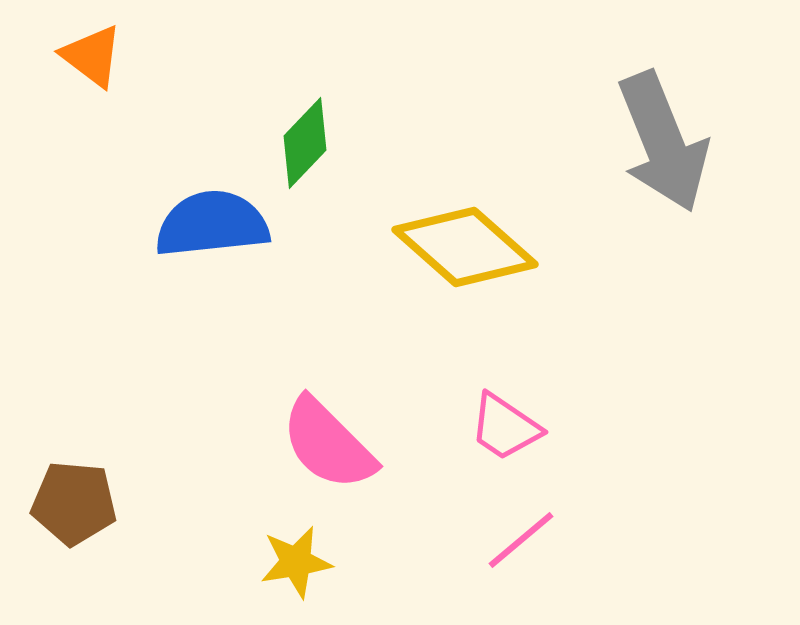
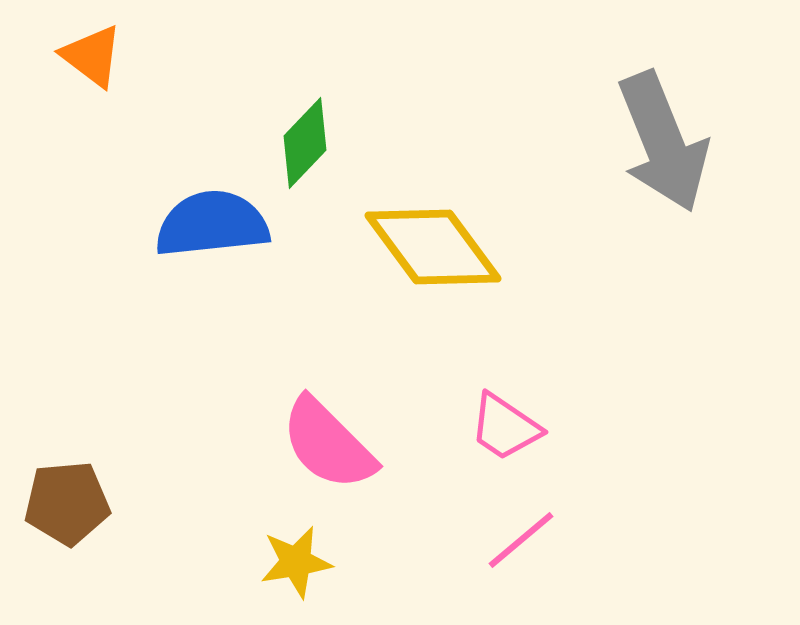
yellow diamond: moved 32 px left; rotated 12 degrees clockwise
brown pentagon: moved 7 px left; rotated 10 degrees counterclockwise
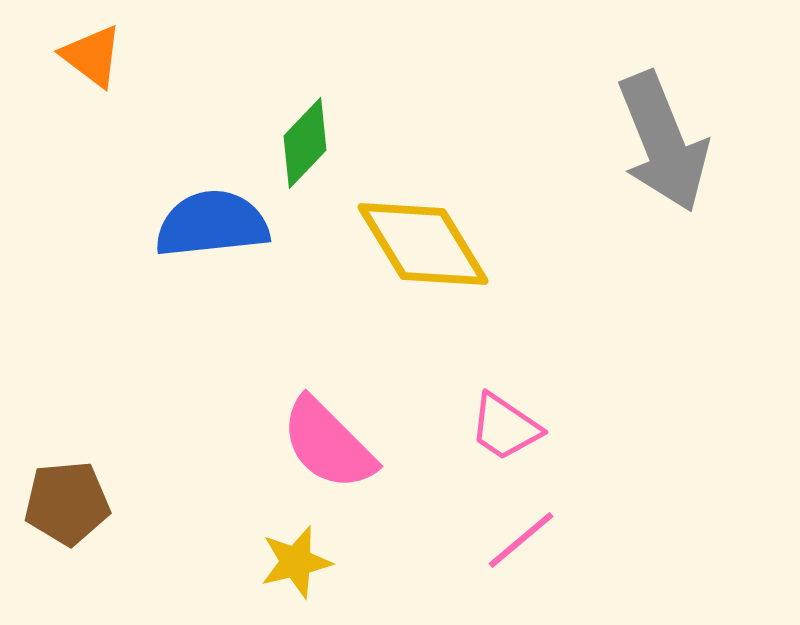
yellow diamond: moved 10 px left, 3 px up; rotated 5 degrees clockwise
yellow star: rotated 4 degrees counterclockwise
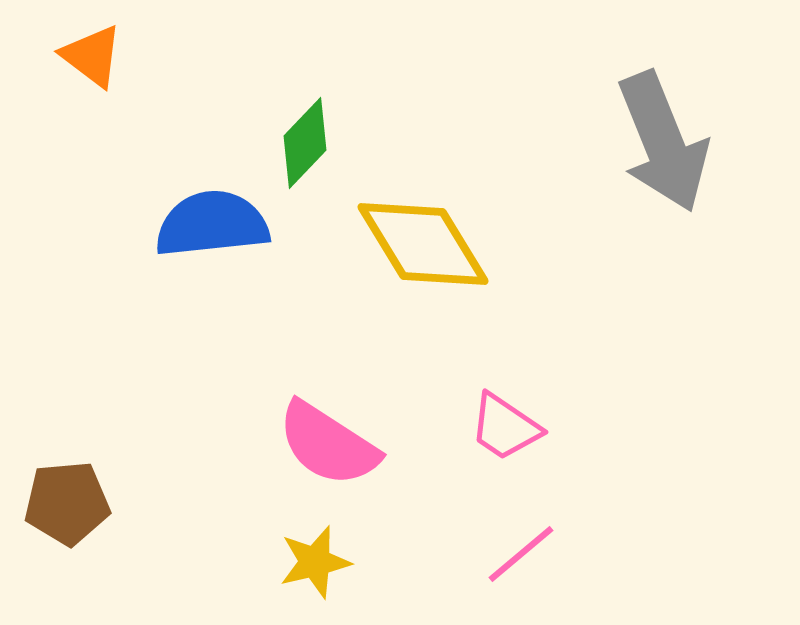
pink semicircle: rotated 12 degrees counterclockwise
pink line: moved 14 px down
yellow star: moved 19 px right
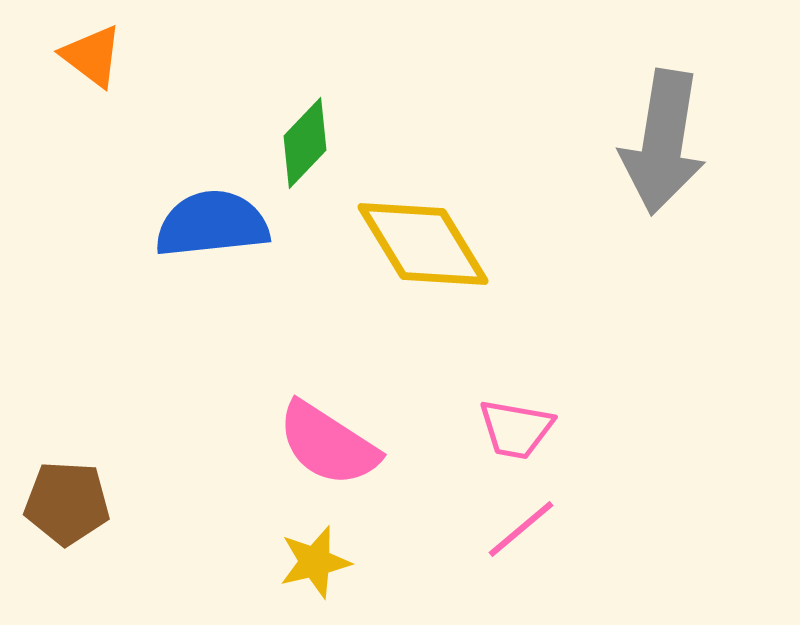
gray arrow: rotated 31 degrees clockwise
pink trapezoid: moved 11 px right, 2 px down; rotated 24 degrees counterclockwise
brown pentagon: rotated 8 degrees clockwise
pink line: moved 25 px up
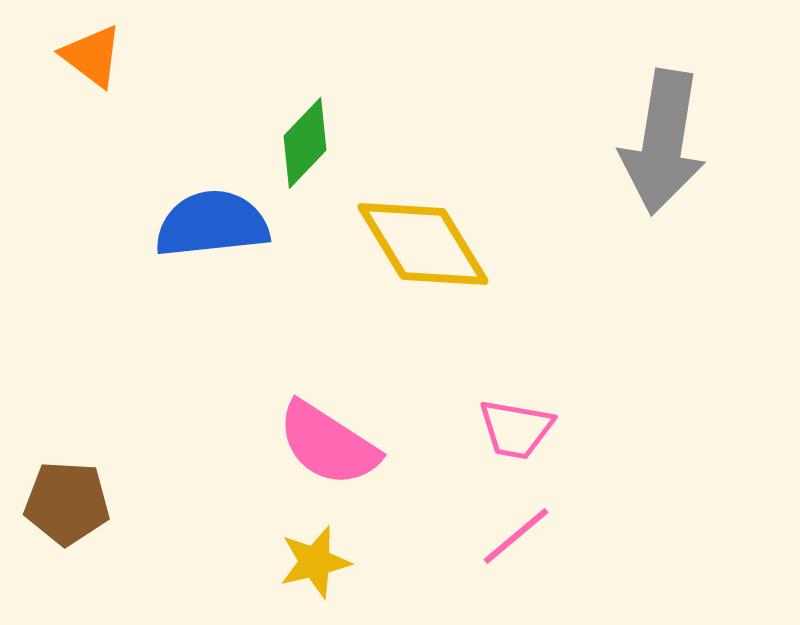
pink line: moved 5 px left, 7 px down
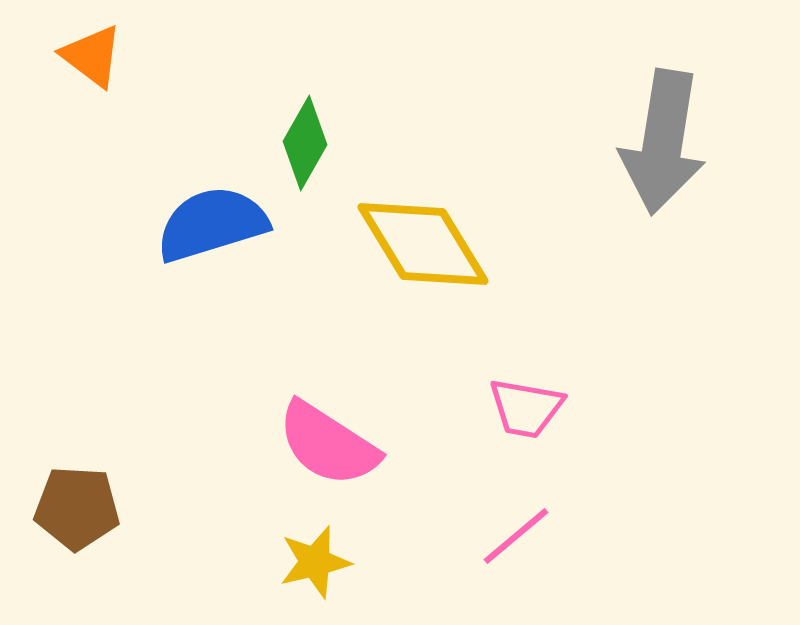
green diamond: rotated 14 degrees counterclockwise
blue semicircle: rotated 11 degrees counterclockwise
pink trapezoid: moved 10 px right, 21 px up
brown pentagon: moved 10 px right, 5 px down
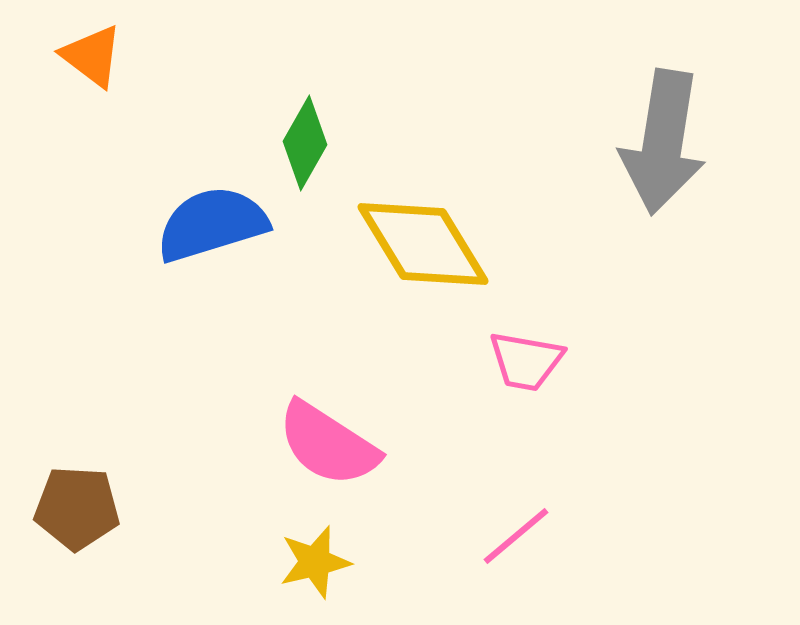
pink trapezoid: moved 47 px up
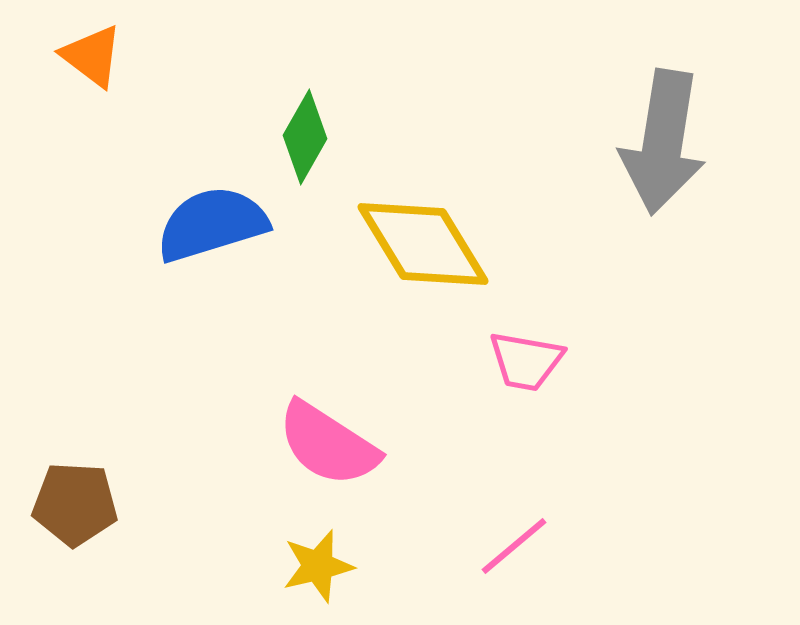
green diamond: moved 6 px up
brown pentagon: moved 2 px left, 4 px up
pink line: moved 2 px left, 10 px down
yellow star: moved 3 px right, 4 px down
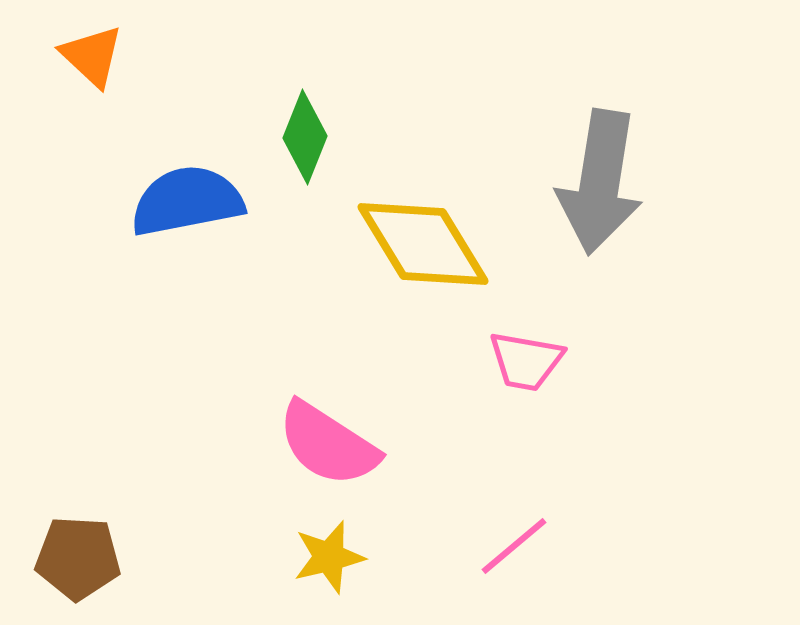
orange triangle: rotated 6 degrees clockwise
green diamond: rotated 8 degrees counterclockwise
gray arrow: moved 63 px left, 40 px down
blue semicircle: moved 25 px left, 23 px up; rotated 6 degrees clockwise
brown pentagon: moved 3 px right, 54 px down
yellow star: moved 11 px right, 9 px up
